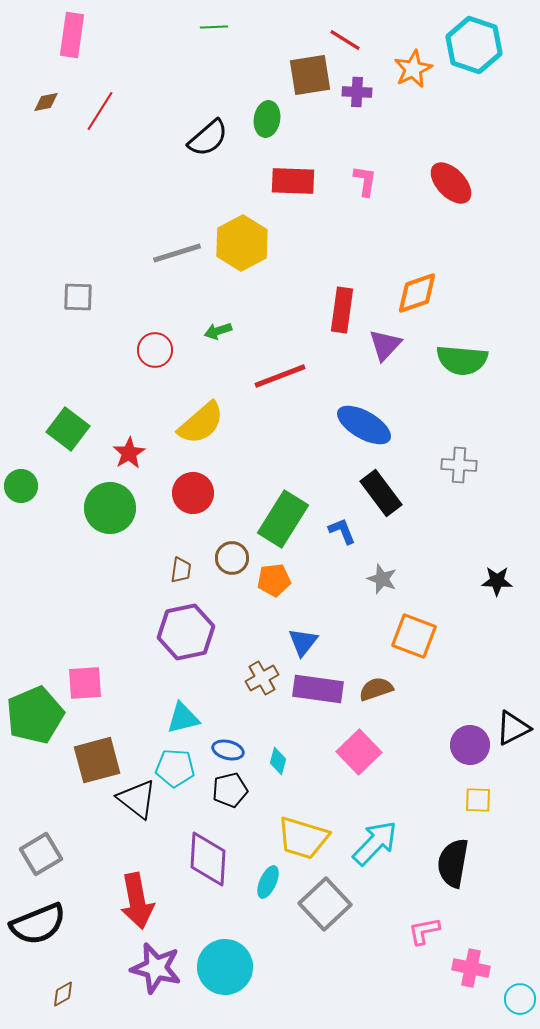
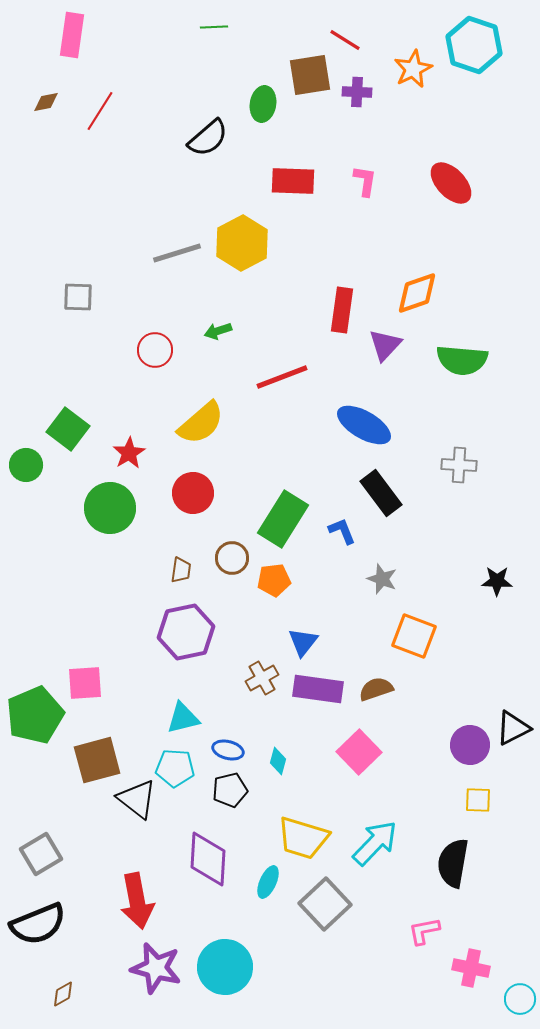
green ellipse at (267, 119): moved 4 px left, 15 px up
red line at (280, 376): moved 2 px right, 1 px down
green circle at (21, 486): moved 5 px right, 21 px up
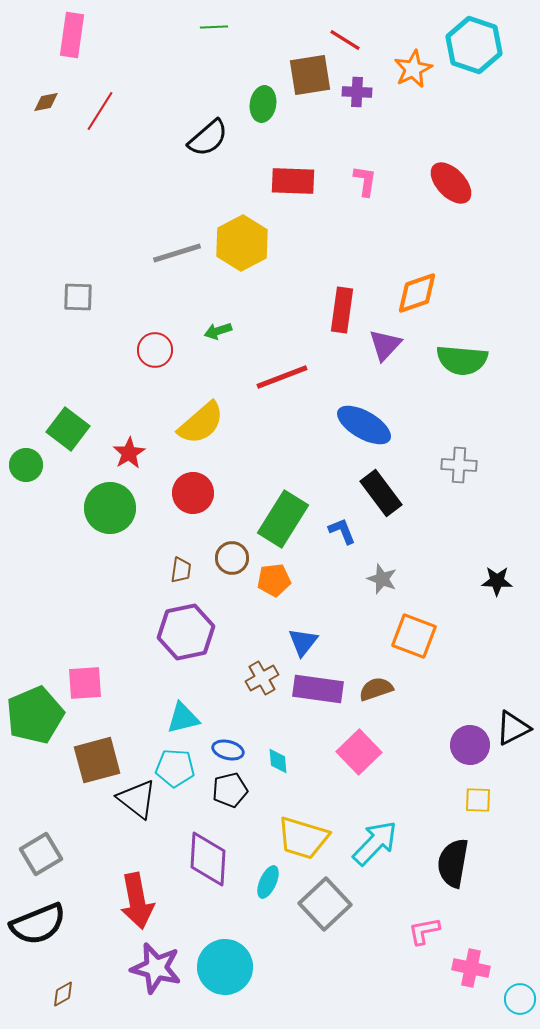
cyan diamond at (278, 761): rotated 20 degrees counterclockwise
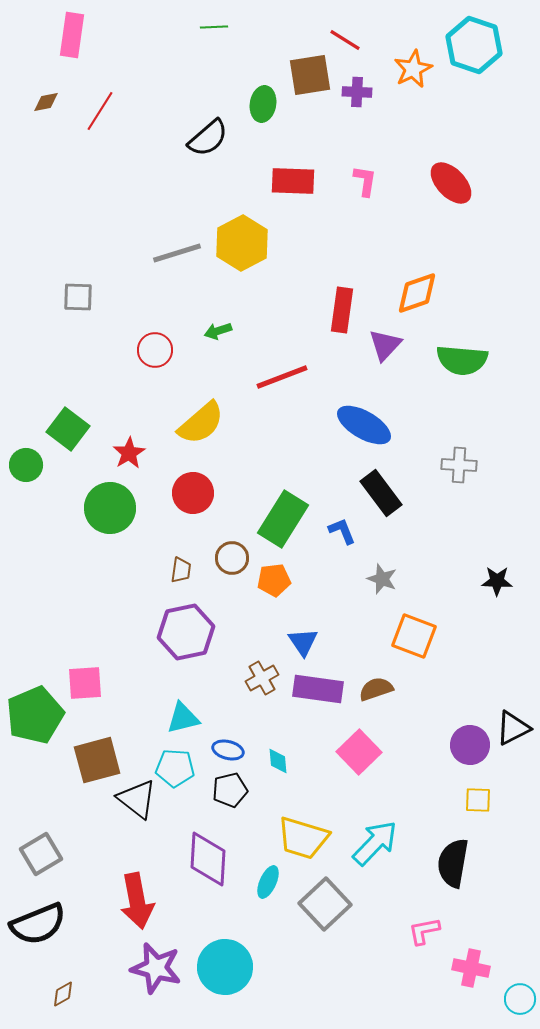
blue triangle at (303, 642): rotated 12 degrees counterclockwise
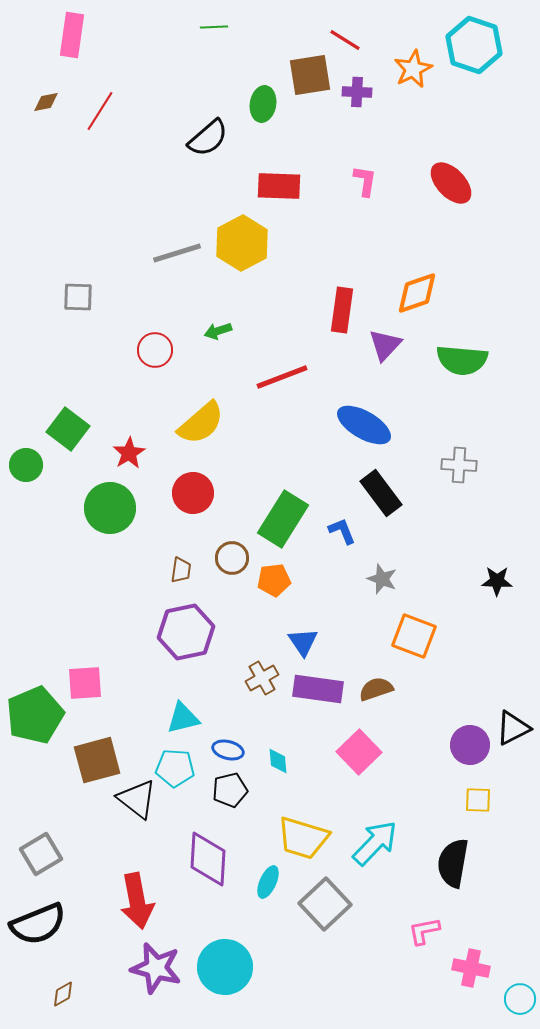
red rectangle at (293, 181): moved 14 px left, 5 px down
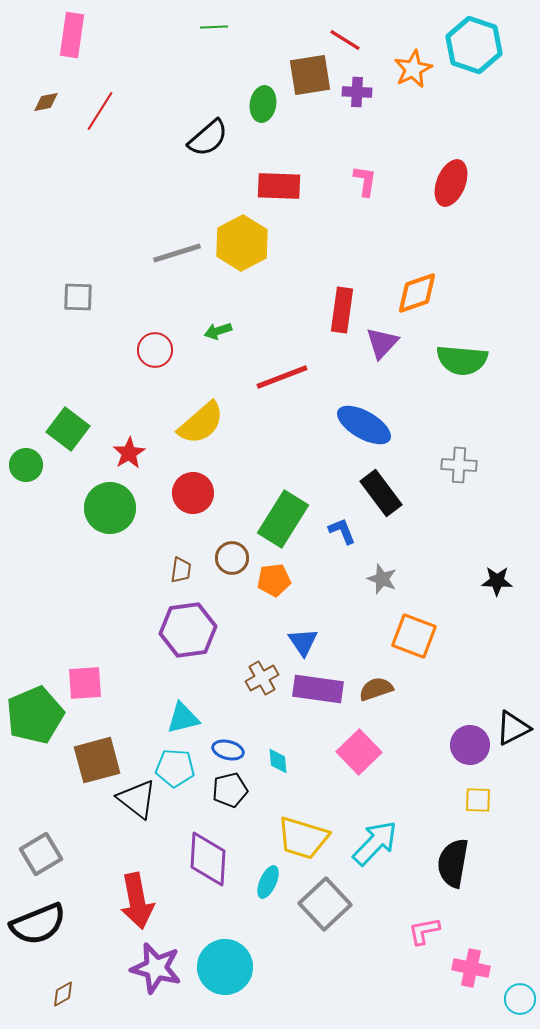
red ellipse at (451, 183): rotated 66 degrees clockwise
purple triangle at (385, 345): moved 3 px left, 2 px up
purple hexagon at (186, 632): moved 2 px right, 2 px up; rotated 4 degrees clockwise
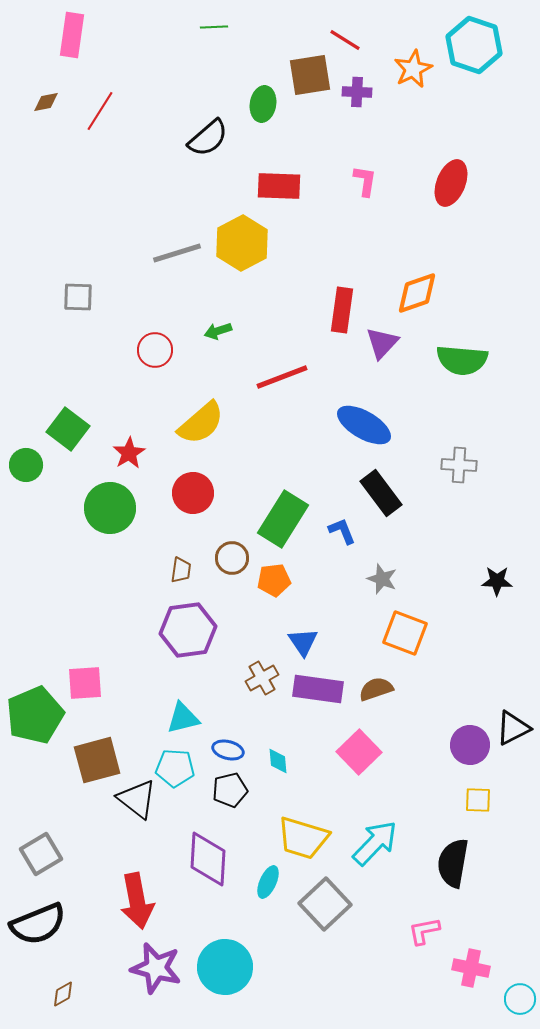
orange square at (414, 636): moved 9 px left, 3 px up
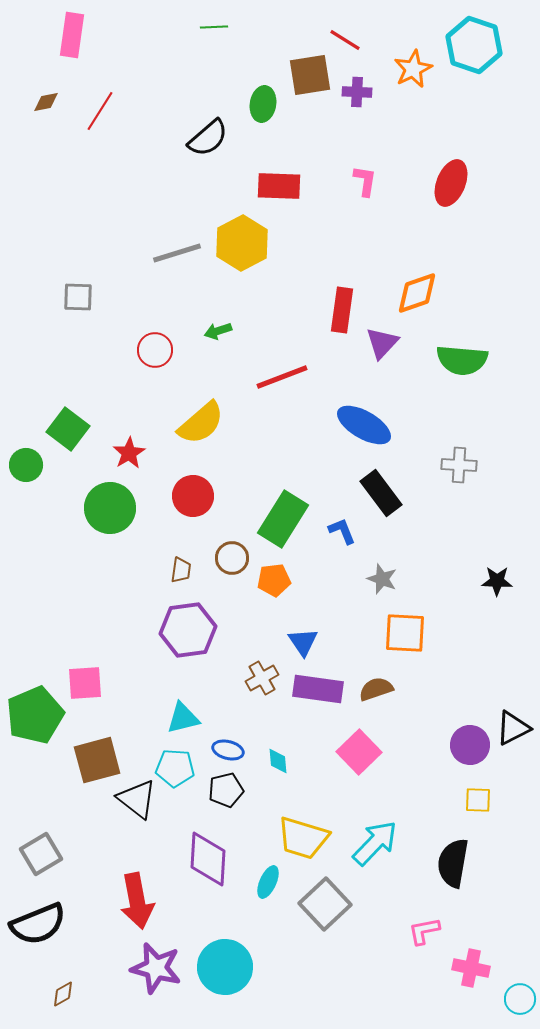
red circle at (193, 493): moved 3 px down
orange square at (405, 633): rotated 18 degrees counterclockwise
black pentagon at (230, 790): moved 4 px left
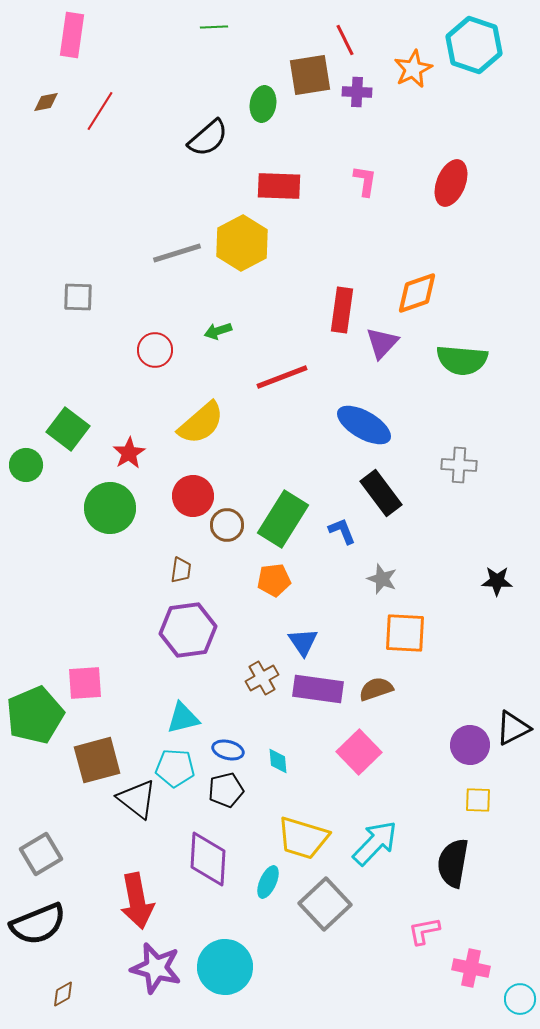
red line at (345, 40): rotated 32 degrees clockwise
brown circle at (232, 558): moved 5 px left, 33 px up
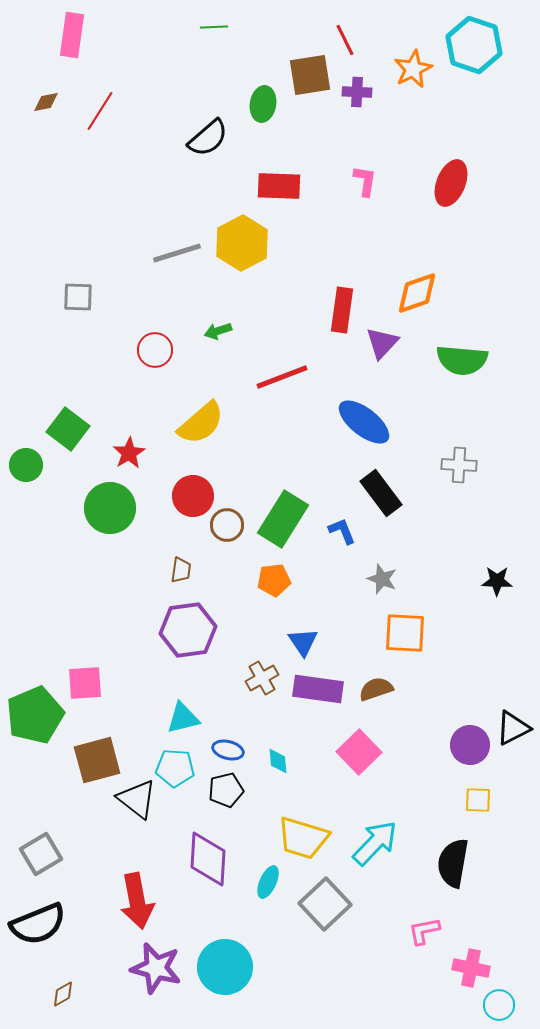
blue ellipse at (364, 425): moved 3 px up; rotated 8 degrees clockwise
cyan circle at (520, 999): moved 21 px left, 6 px down
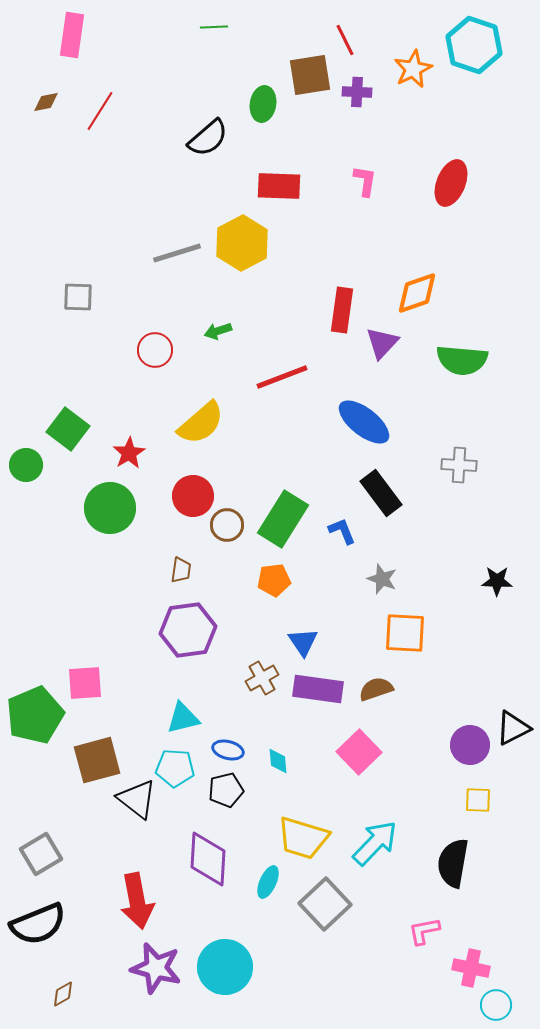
cyan circle at (499, 1005): moved 3 px left
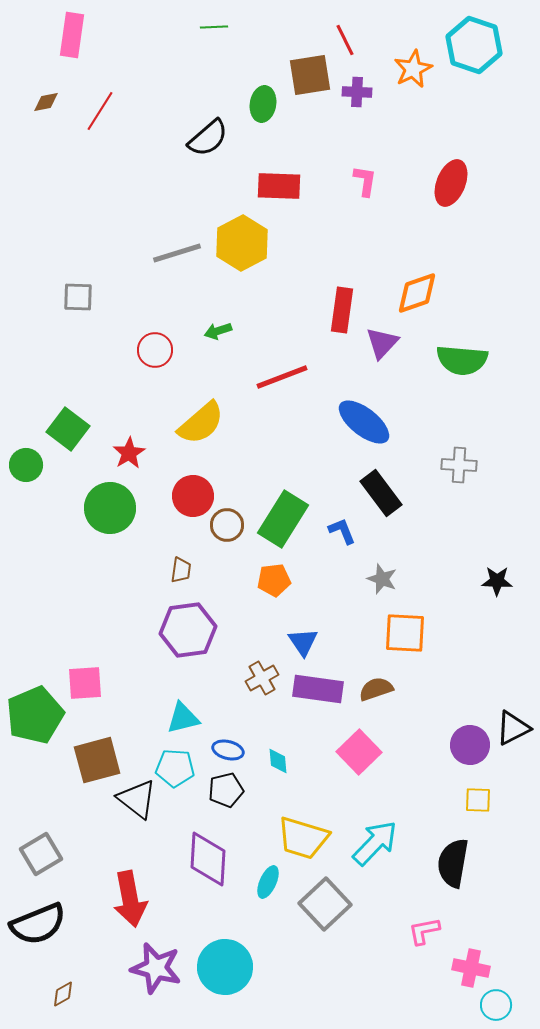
red arrow at (137, 901): moved 7 px left, 2 px up
